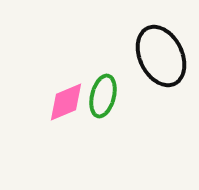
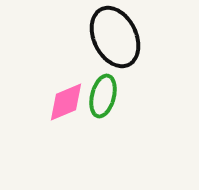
black ellipse: moved 46 px left, 19 px up
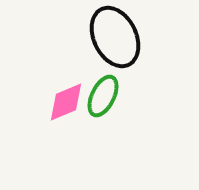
green ellipse: rotated 12 degrees clockwise
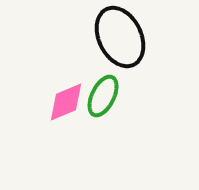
black ellipse: moved 5 px right
